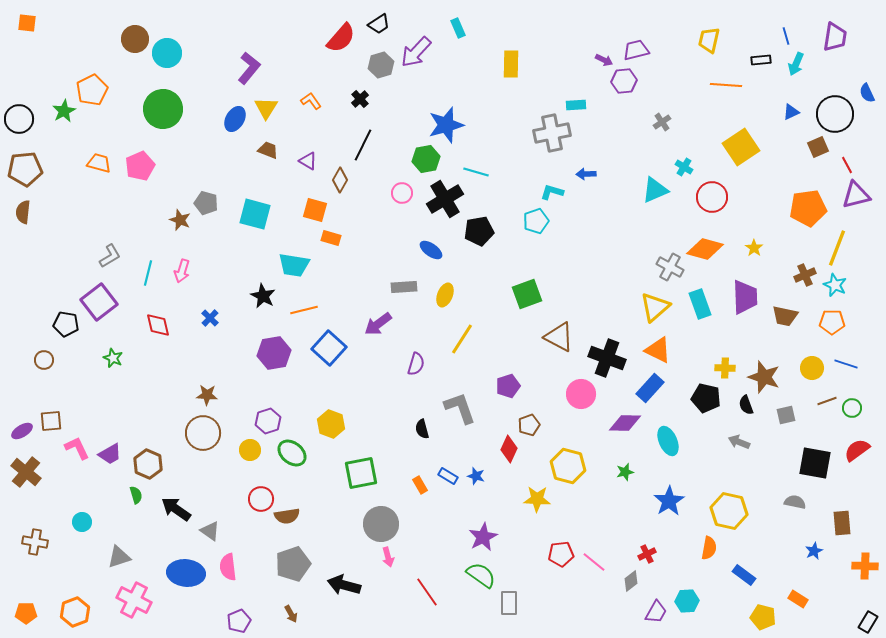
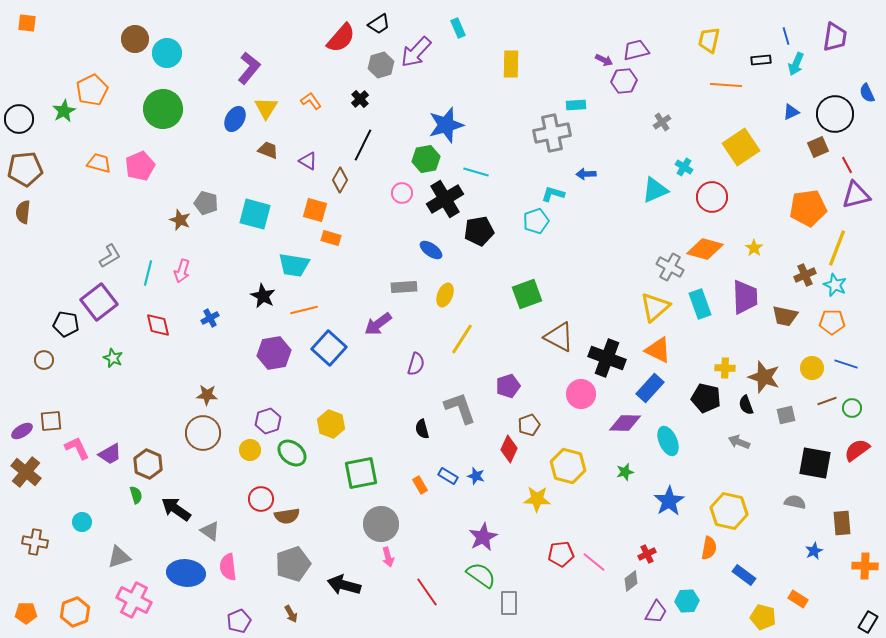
cyan L-shape at (552, 192): moved 1 px right, 2 px down
blue cross at (210, 318): rotated 18 degrees clockwise
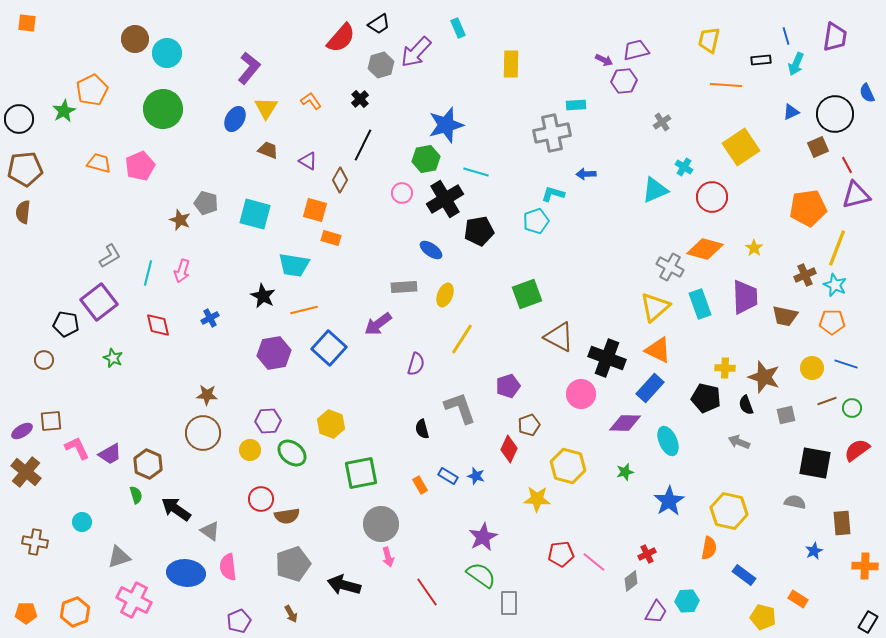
purple hexagon at (268, 421): rotated 15 degrees clockwise
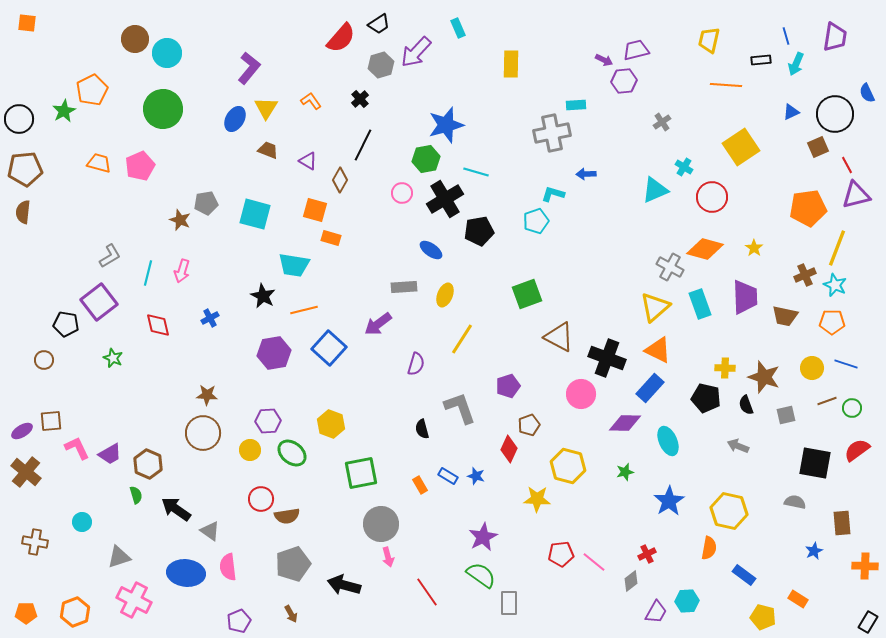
gray pentagon at (206, 203): rotated 25 degrees counterclockwise
gray arrow at (739, 442): moved 1 px left, 4 px down
